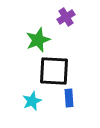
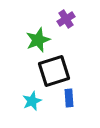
purple cross: moved 2 px down
black square: rotated 20 degrees counterclockwise
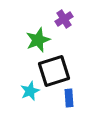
purple cross: moved 2 px left
cyan star: moved 2 px left, 10 px up
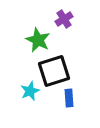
green star: rotated 25 degrees counterclockwise
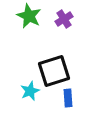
green star: moved 9 px left, 24 px up
blue rectangle: moved 1 px left
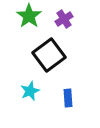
green star: rotated 10 degrees clockwise
black square: moved 5 px left, 16 px up; rotated 20 degrees counterclockwise
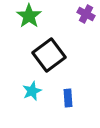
purple cross: moved 22 px right, 5 px up; rotated 30 degrees counterclockwise
cyan star: moved 2 px right
